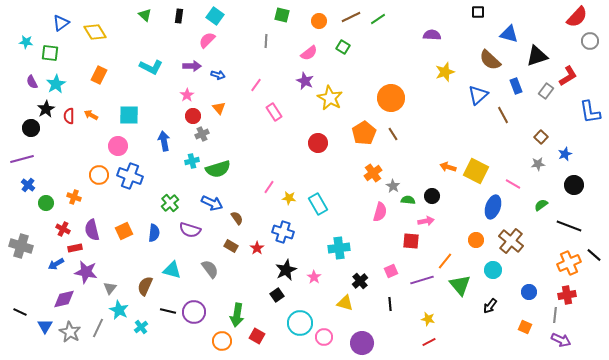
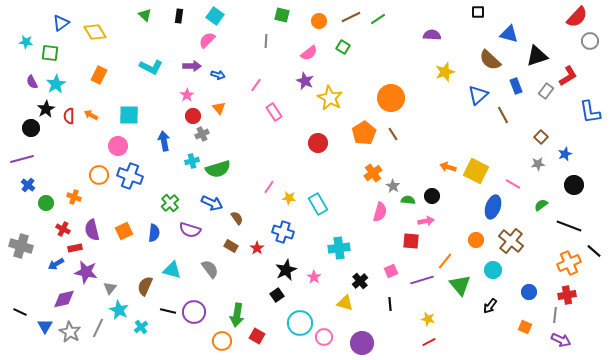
black line at (594, 255): moved 4 px up
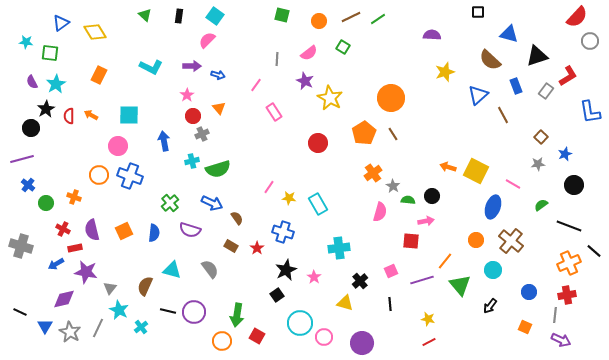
gray line at (266, 41): moved 11 px right, 18 px down
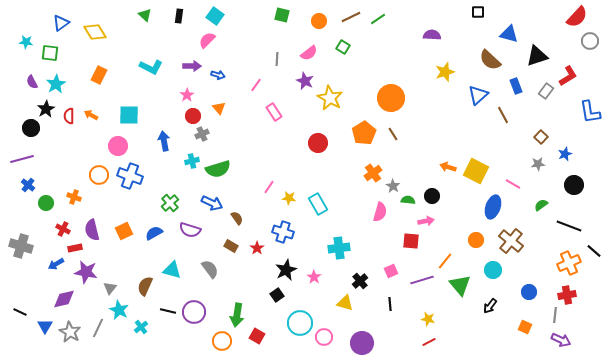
blue semicircle at (154, 233): rotated 126 degrees counterclockwise
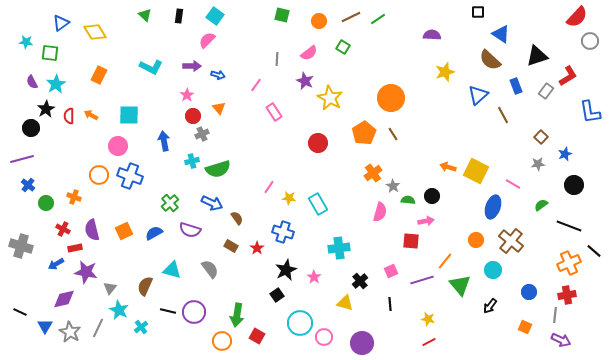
blue triangle at (509, 34): moved 8 px left; rotated 18 degrees clockwise
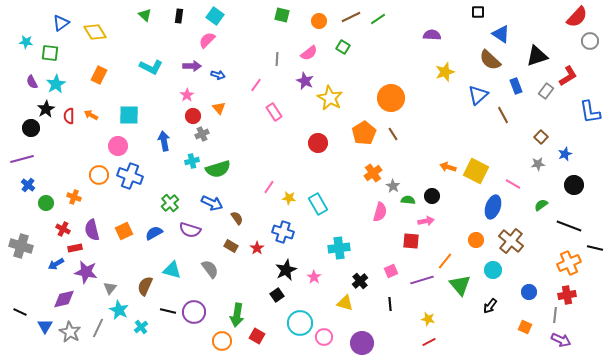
black line at (594, 251): moved 1 px right, 3 px up; rotated 28 degrees counterclockwise
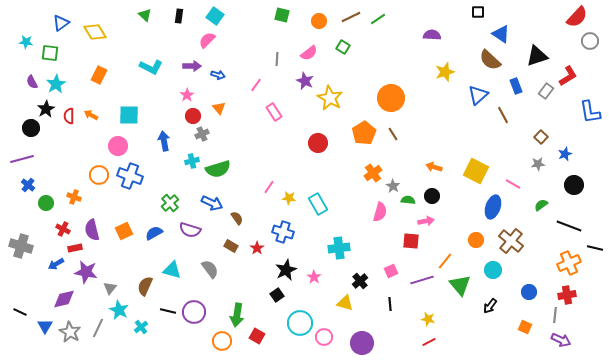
orange arrow at (448, 167): moved 14 px left
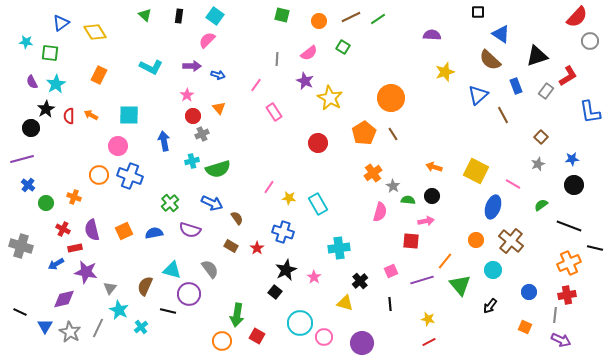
blue star at (565, 154): moved 7 px right, 5 px down; rotated 16 degrees clockwise
gray star at (538, 164): rotated 16 degrees counterclockwise
blue semicircle at (154, 233): rotated 18 degrees clockwise
black square at (277, 295): moved 2 px left, 3 px up; rotated 16 degrees counterclockwise
purple circle at (194, 312): moved 5 px left, 18 px up
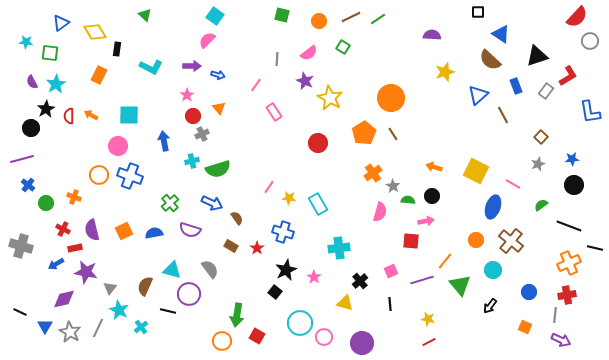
black rectangle at (179, 16): moved 62 px left, 33 px down
